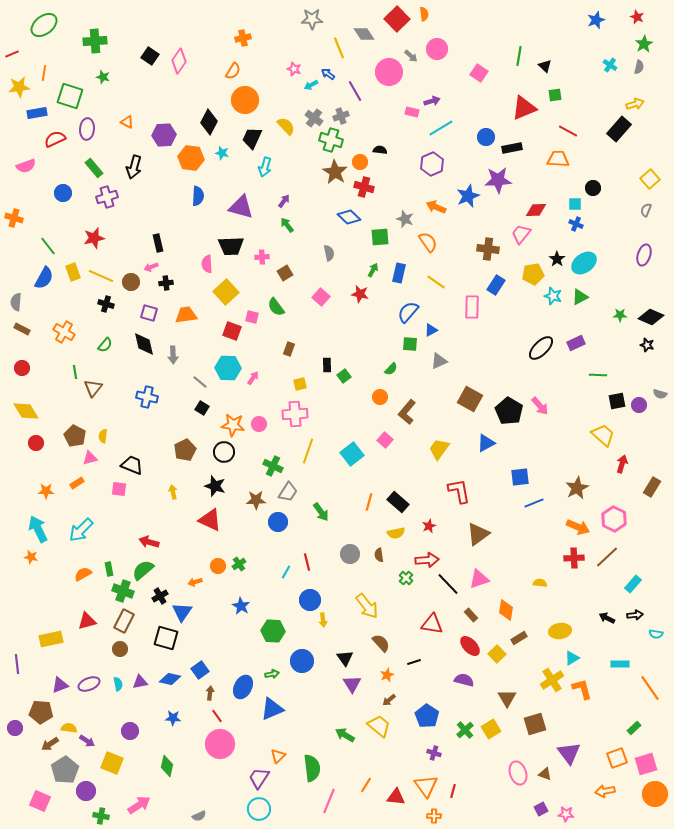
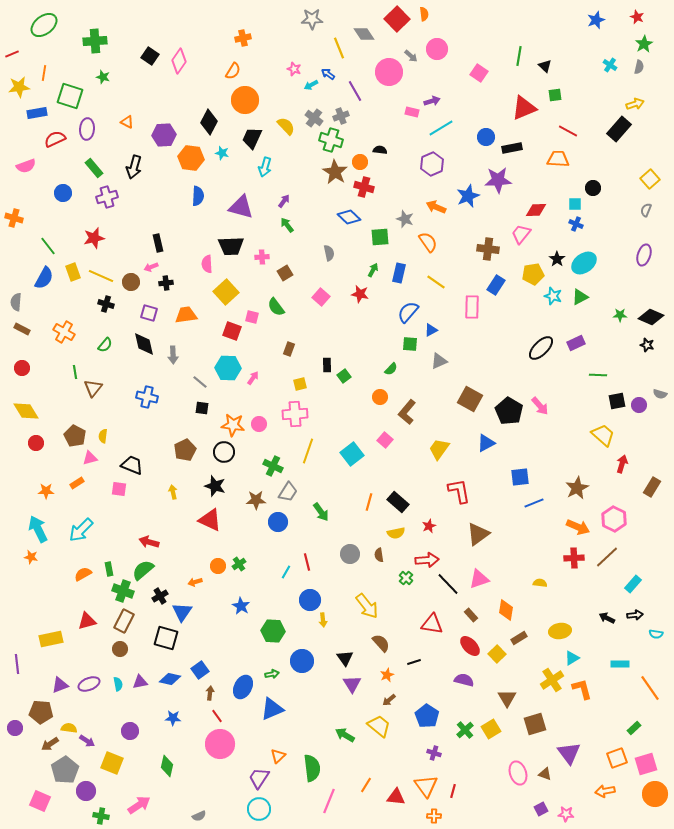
black square at (202, 408): rotated 24 degrees counterclockwise
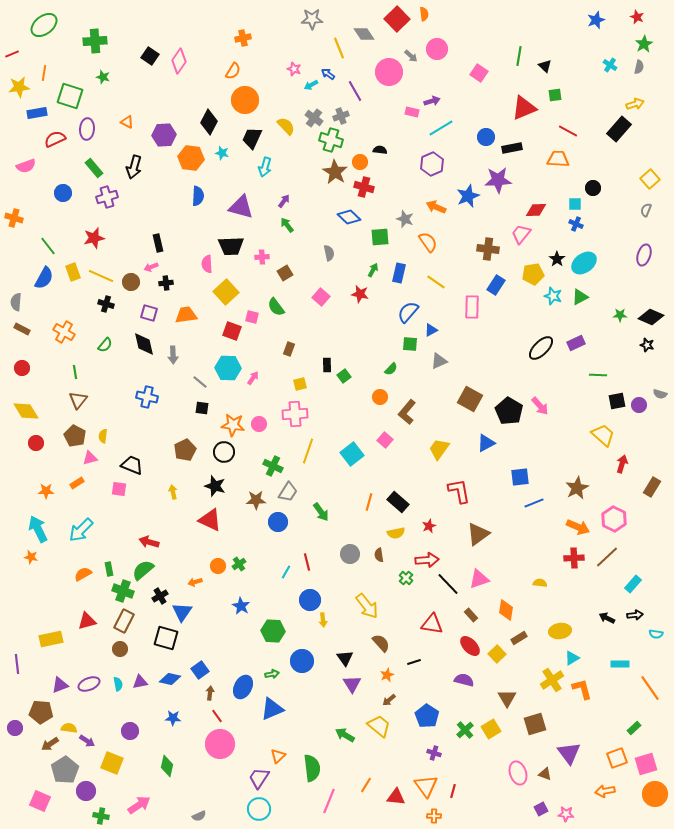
brown triangle at (93, 388): moved 15 px left, 12 px down
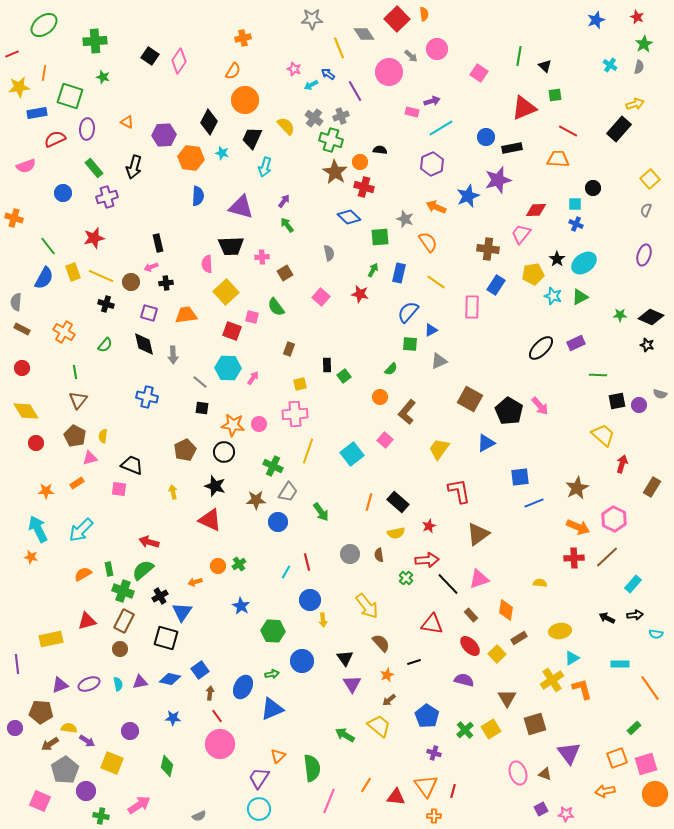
purple star at (498, 180): rotated 12 degrees counterclockwise
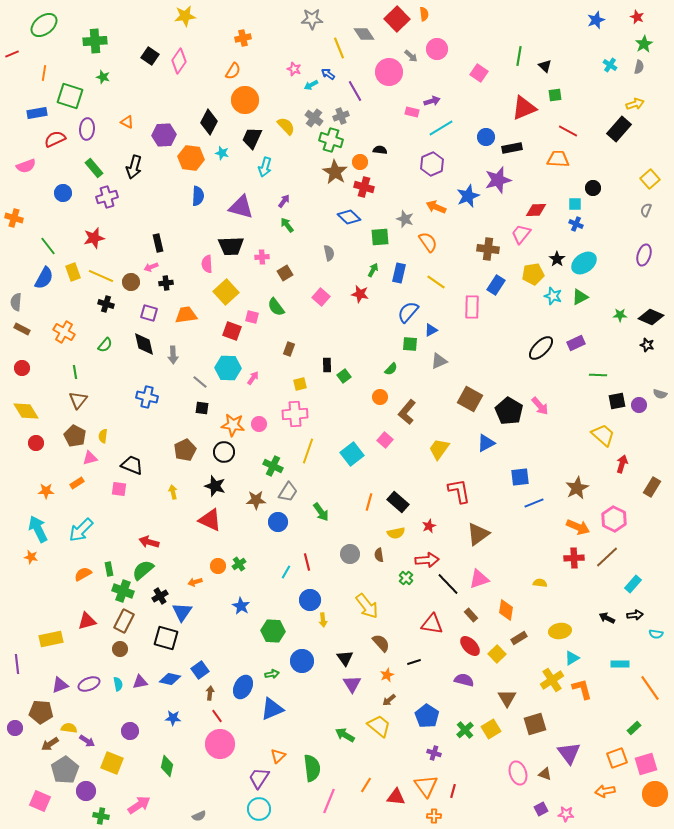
yellow star at (19, 87): moved 166 px right, 71 px up
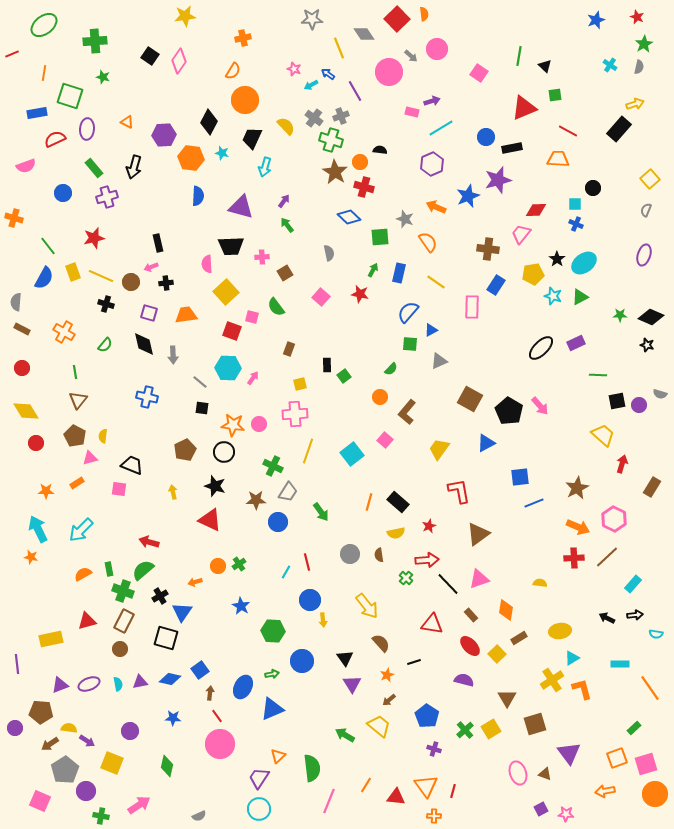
purple cross at (434, 753): moved 4 px up
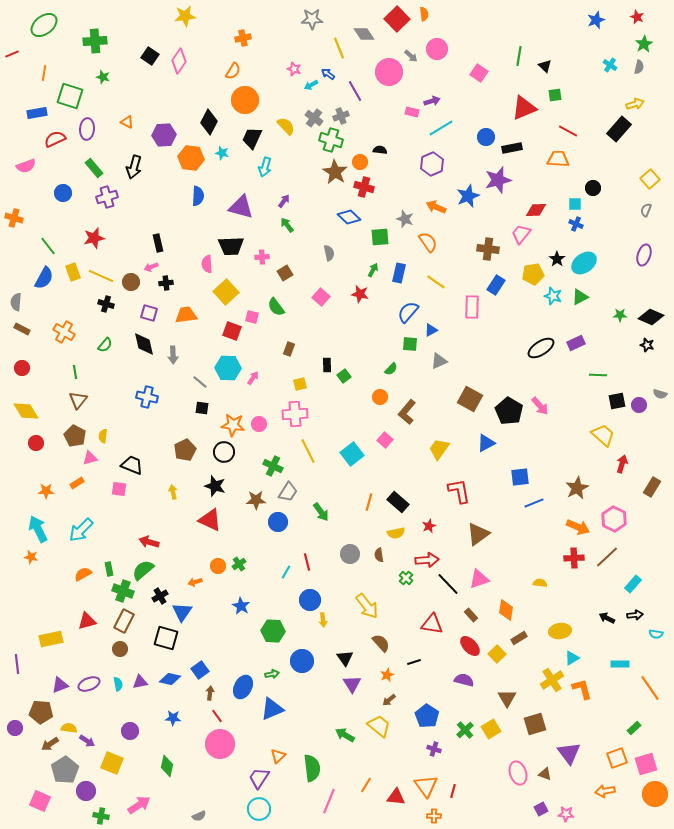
black ellipse at (541, 348): rotated 12 degrees clockwise
yellow line at (308, 451): rotated 45 degrees counterclockwise
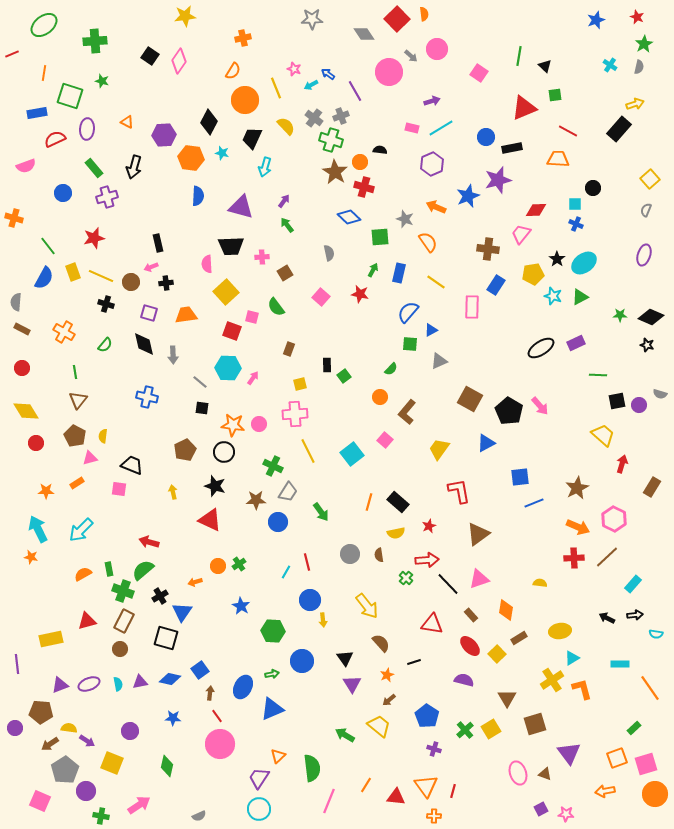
yellow line at (339, 48): moved 63 px left, 40 px down
green star at (103, 77): moved 1 px left, 4 px down
pink rectangle at (412, 112): moved 16 px down
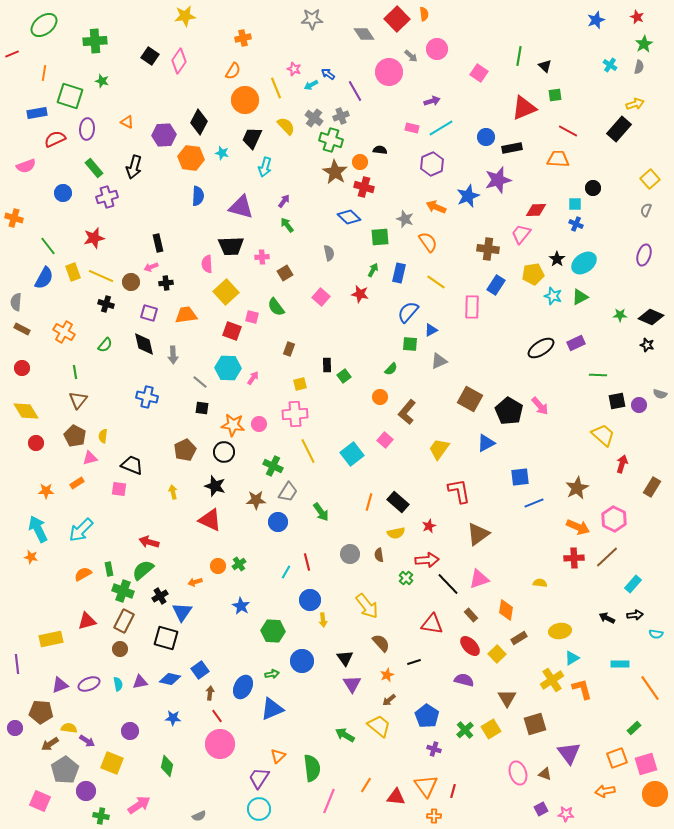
black diamond at (209, 122): moved 10 px left
